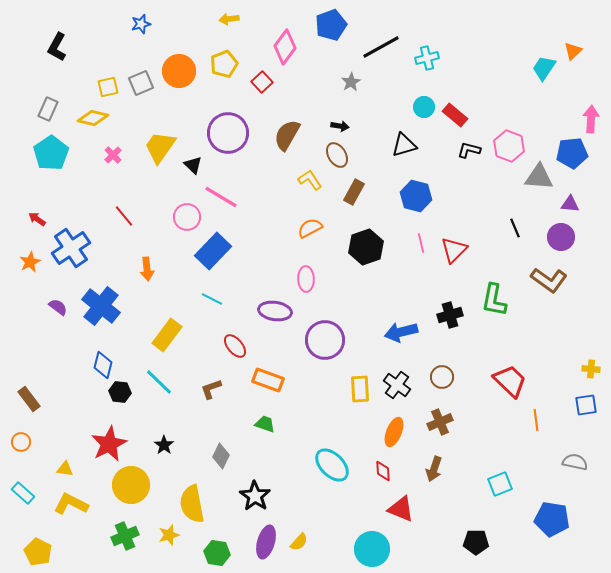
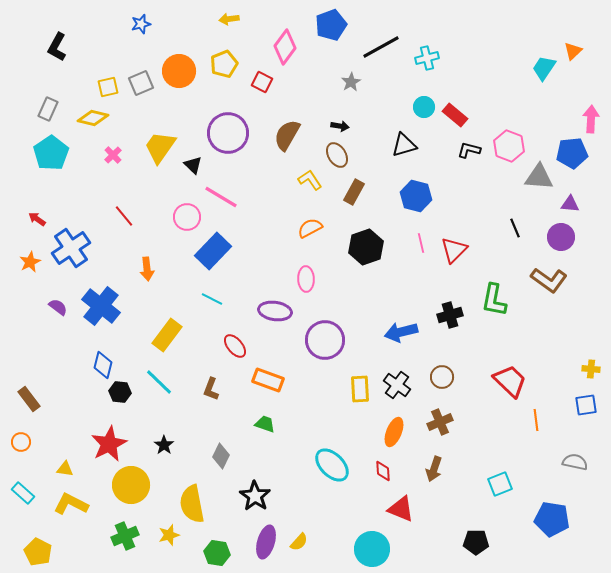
red square at (262, 82): rotated 20 degrees counterclockwise
brown L-shape at (211, 389): rotated 50 degrees counterclockwise
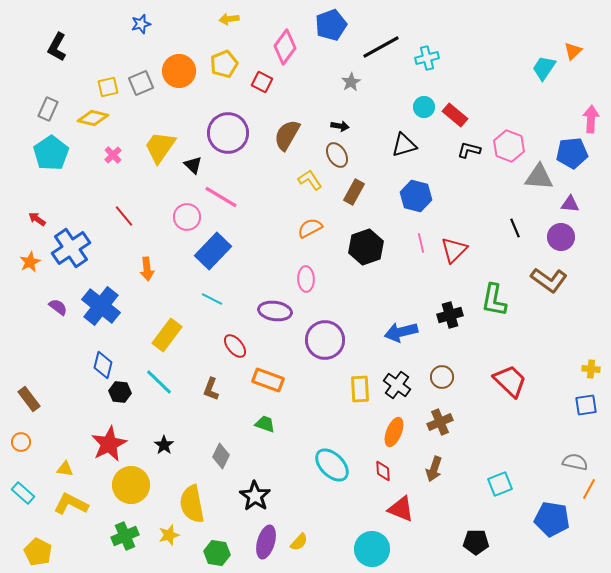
orange line at (536, 420): moved 53 px right, 69 px down; rotated 35 degrees clockwise
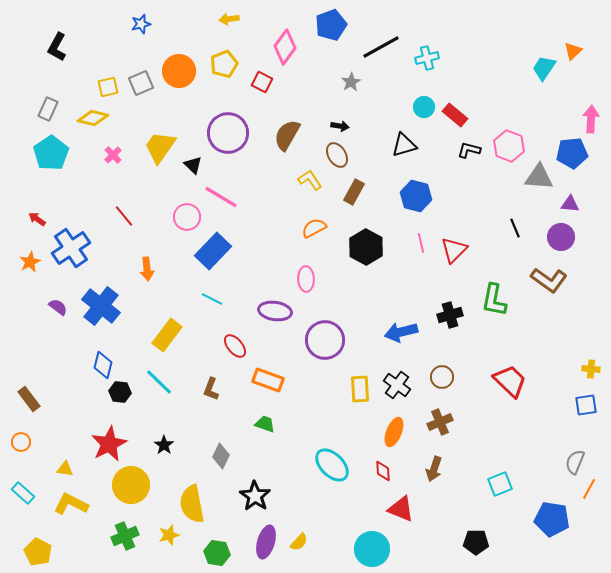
orange semicircle at (310, 228): moved 4 px right
black hexagon at (366, 247): rotated 12 degrees counterclockwise
gray semicircle at (575, 462): rotated 80 degrees counterclockwise
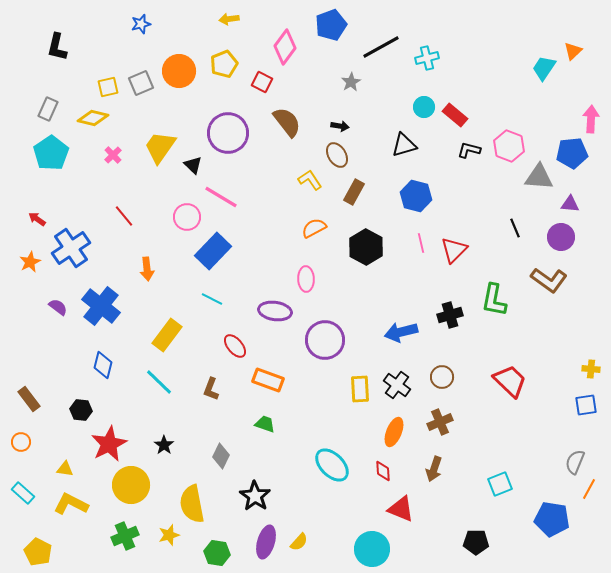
black L-shape at (57, 47): rotated 16 degrees counterclockwise
brown semicircle at (287, 135): moved 13 px up; rotated 112 degrees clockwise
black hexagon at (120, 392): moved 39 px left, 18 px down
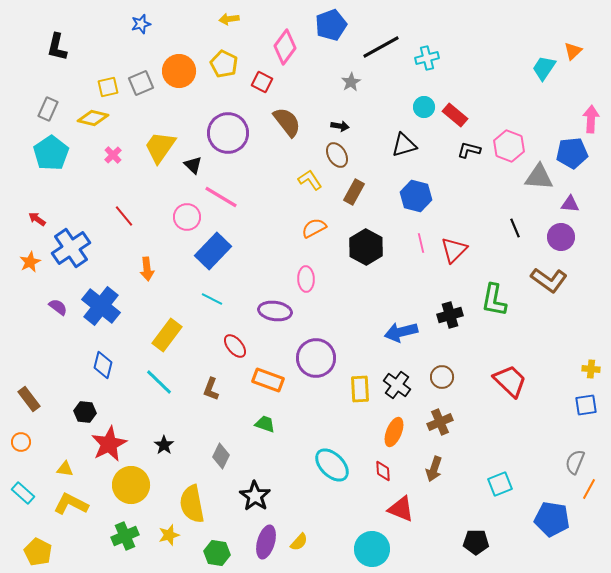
yellow pentagon at (224, 64): rotated 24 degrees counterclockwise
purple circle at (325, 340): moved 9 px left, 18 px down
black hexagon at (81, 410): moved 4 px right, 2 px down
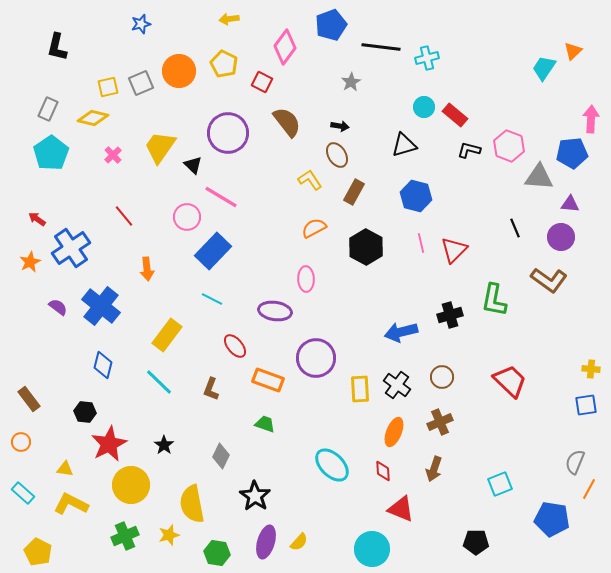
black line at (381, 47): rotated 36 degrees clockwise
